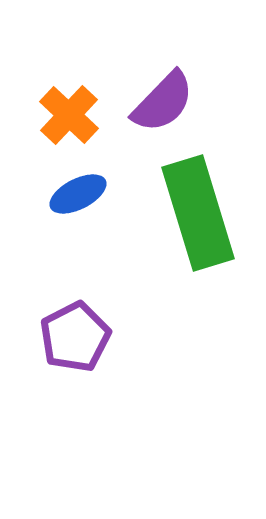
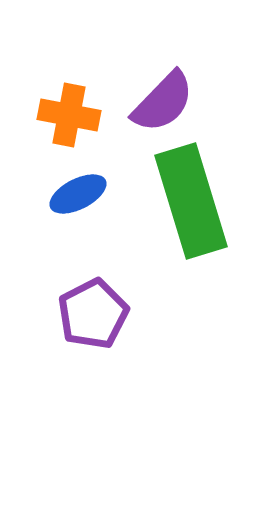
orange cross: rotated 32 degrees counterclockwise
green rectangle: moved 7 px left, 12 px up
purple pentagon: moved 18 px right, 23 px up
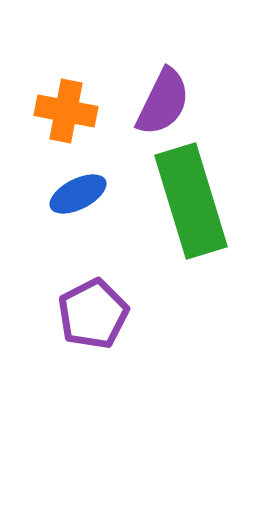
purple semicircle: rotated 18 degrees counterclockwise
orange cross: moved 3 px left, 4 px up
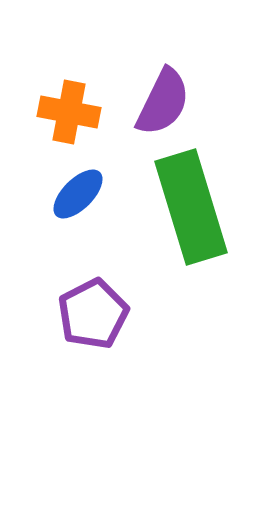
orange cross: moved 3 px right, 1 px down
blue ellipse: rotated 18 degrees counterclockwise
green rectangle: moved 6 px down
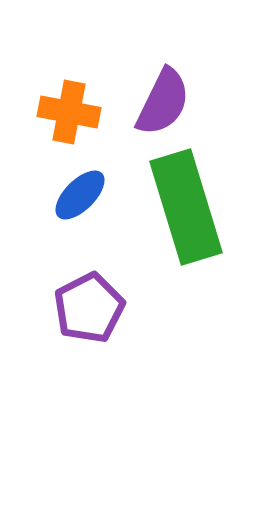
blue ellipse: moved 2 px right, 1 px down
green rectangle: moved 5 px left
purple pentagon: moved 4 px left, 6 px up
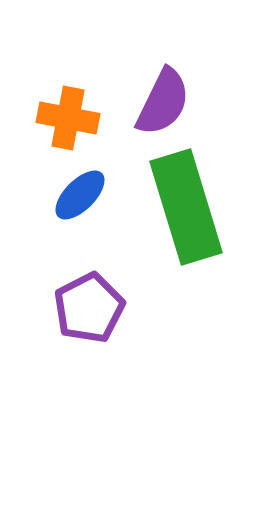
orange cross: moved 1 px left, 6 px down
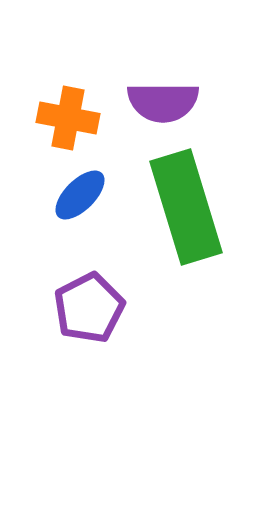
purple semicircle: rotated 64 degrees clockwise
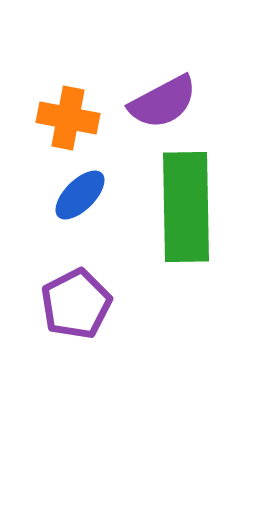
purple semicircle: rotated 28 degrees counterclockwise
green rectangle: rotated 16 degrees clockwise
purple pentagon: moved 13 px left, 4 px up
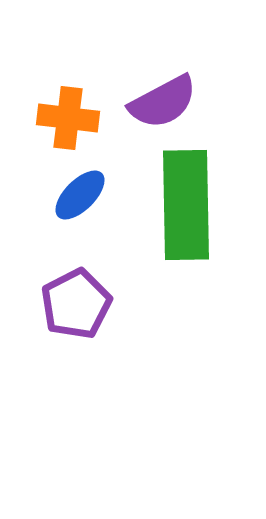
orange cross: rotated 4 degrees counterclockwise
green rectangle: moved 2 px up
